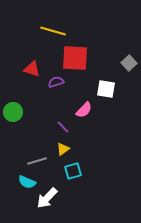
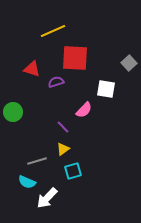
yellow line: rotated 40 degrees counterclockwise
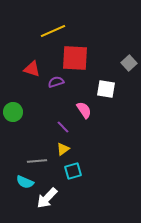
pink semicircle: rotated 78 degrees counterclockwise
gray line: rotated 12 degrees clockwise
cyan semicircle: moved 2 px left
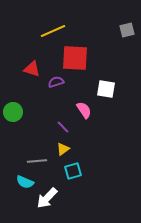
gray square: moved 2 px left, 33 px up; rotated 28 degrees clockwise
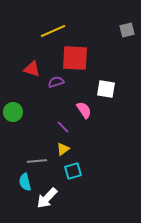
cyan semicircle: rotated 54 degrees clockwise
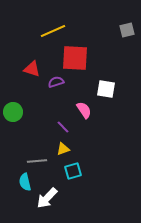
yellow triangle: rotated 16 degrees clockwise
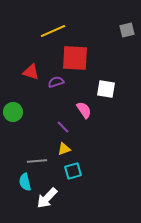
red triangle: moved 1 px left, 3 px down
yellow triangle: moved 1 px right
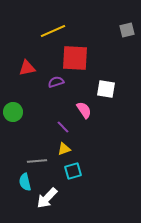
red triangle: moved 4 px left, 4 px up; rotated 30 degrees counterclockwise
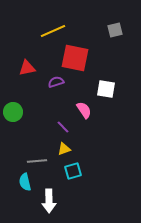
gray square: moved 12 px left
red square: rotated 8 degrees clockwise
white arrow: moved 2 px right, 3 px down; rotated 45 degrees counterclockwise
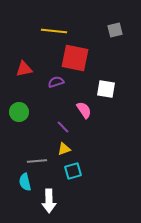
yellow line: moved 1 px right; rotated 30 degrees clockwise
red triangle: moved 3 px left, 1 px down
green circle: moved 6 px right
